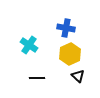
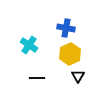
black triangle: rotated 16 degrees clockwise
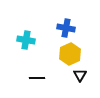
cyan cross: moved 3 px left, 5 px up; rotated 24 degrees counterclockwise
black triangle: moved 2 px right, 1 px up
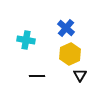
blue cross: rotated 30 degrees clockwise
black line: moved 2 px up
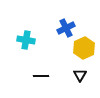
blue cross: rotated 24 degrees clockwise
yellow hexagon: moved 14 px right, 6 px up
black line: moved 4 px right
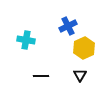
blue cross: moved 2 px right, 2 px up
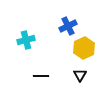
cyan cross: rotated 24 degrees counterclockwise
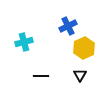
cyan cross: moved 2 px left, 2 px down
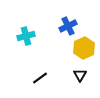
cyan cross: moved 2 px right, 6 px up
black line: moved 1 px left, 2 px down; rotated 35 degrees counterclockwise
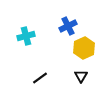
black triangle: moved 1 px right, 1 px down
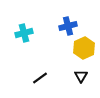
blue cross: rotated 12 degrees clockwise
cyan cross: moved 2 px left, 3 px up
